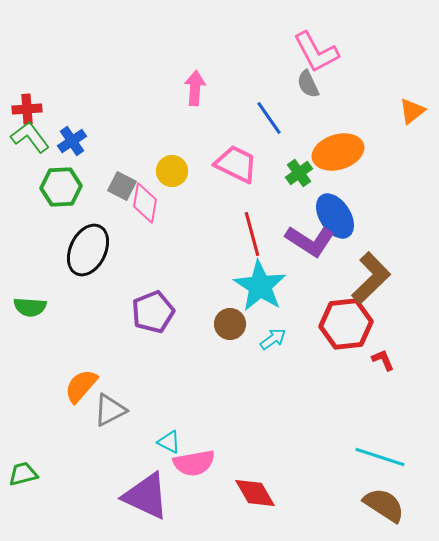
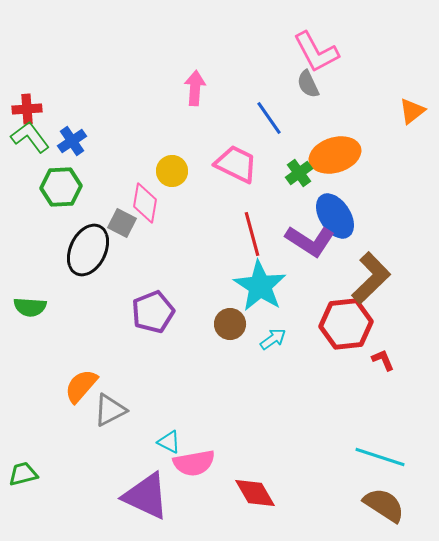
orange ellipse: moved 3 px left, 3 px down
gray square: moved 37 px down
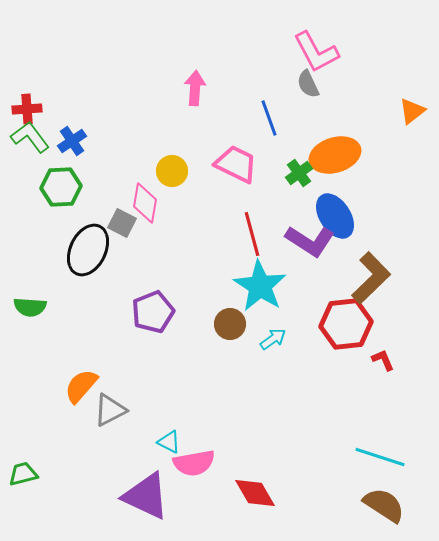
blue line: rotated 15 degrees clockwise
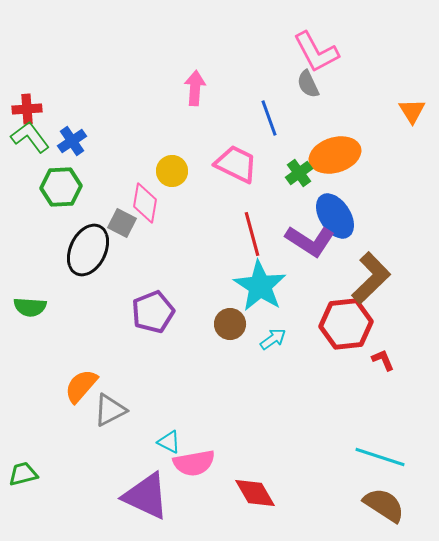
orange triangle: rotated 24 degrees counterclockwise
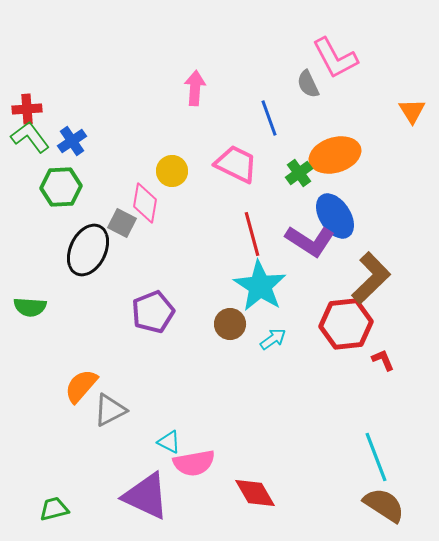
pink L-shape: moved 19 px right, 6 px down
cyan line: moved 4 px left; rotated 51 degrees clockwise
green trapezoid: moved 31 px right, 35 px down
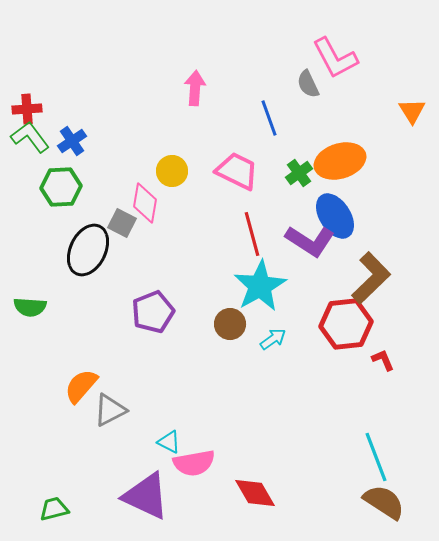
orange ellipse: moved 5 px right, 6 px down
pink trapezoid: moved 1 px right, 7 px down
cyan star: rotated 10 degrees clockwise
brown semicircle: moved 3 px up
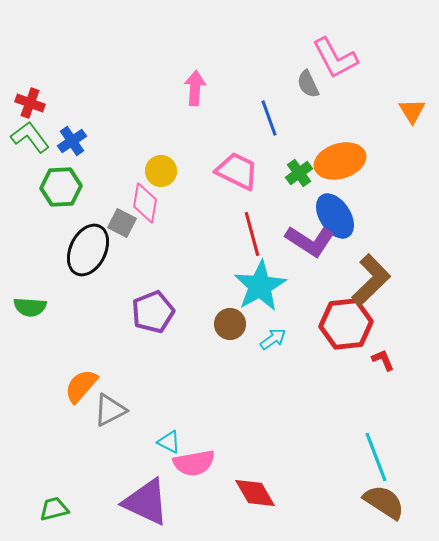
red cross: moved 3 px right, 6 px up; rotated 24 degrees clockwise
yellow circle: moved 11 px left
brown L-shape: moved 2 px down
purple triangle: moved 6 px down
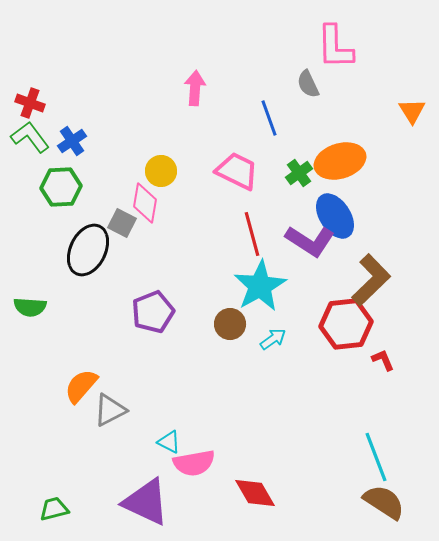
pink L-shape: moved 11 px up; rotated 27 degrees clockwise
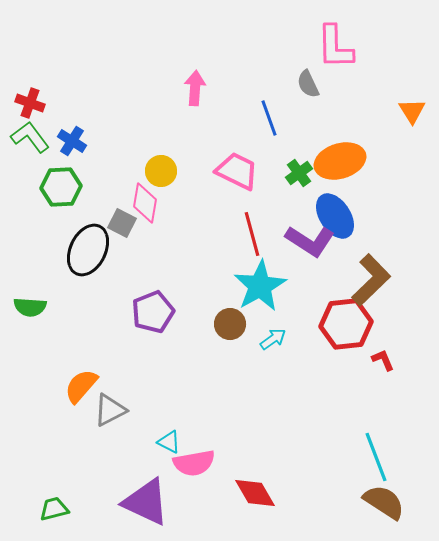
blue cross: rotated 24 degrees counterclockwise
